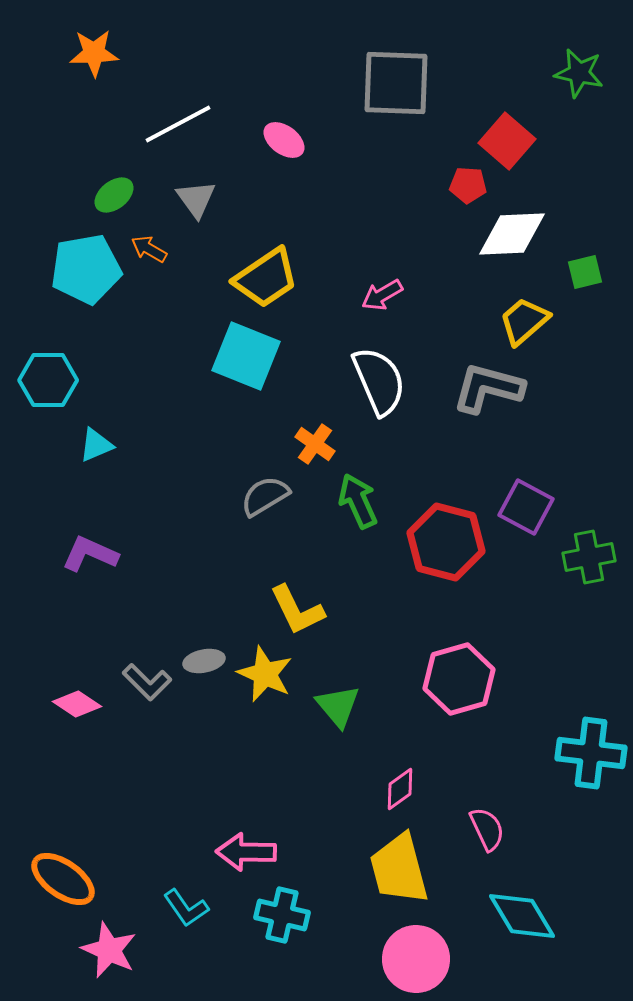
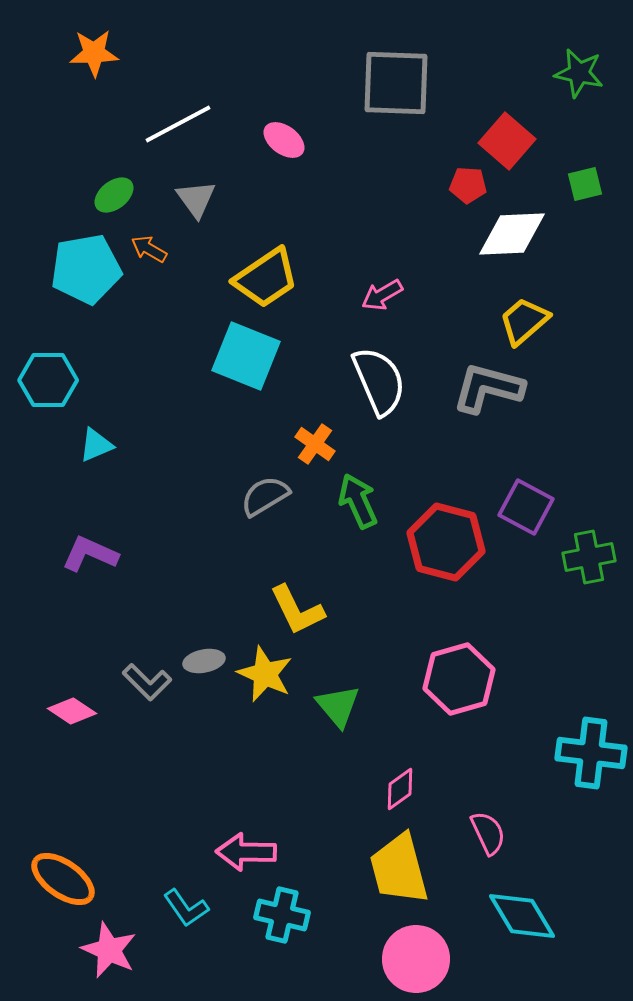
green square at (585, 272): moved 88 px up
pink diamond at (77, 704): moved 5 px left, 7 px down
pink semicircle at (487, 829): moved 1 px right, 4 px down
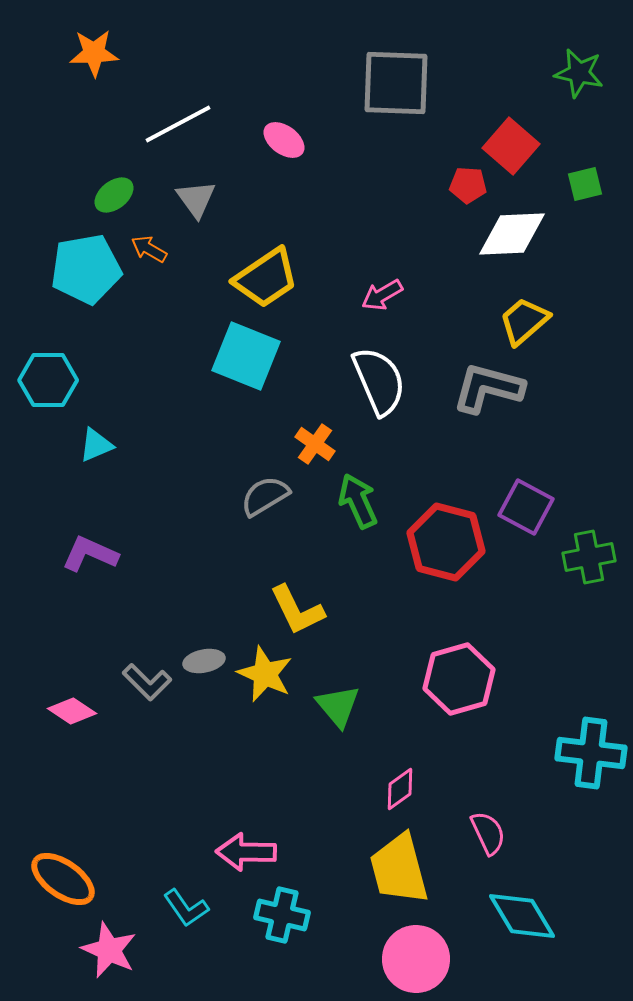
red square at (507, 141): moved 4 px right, 5 px down
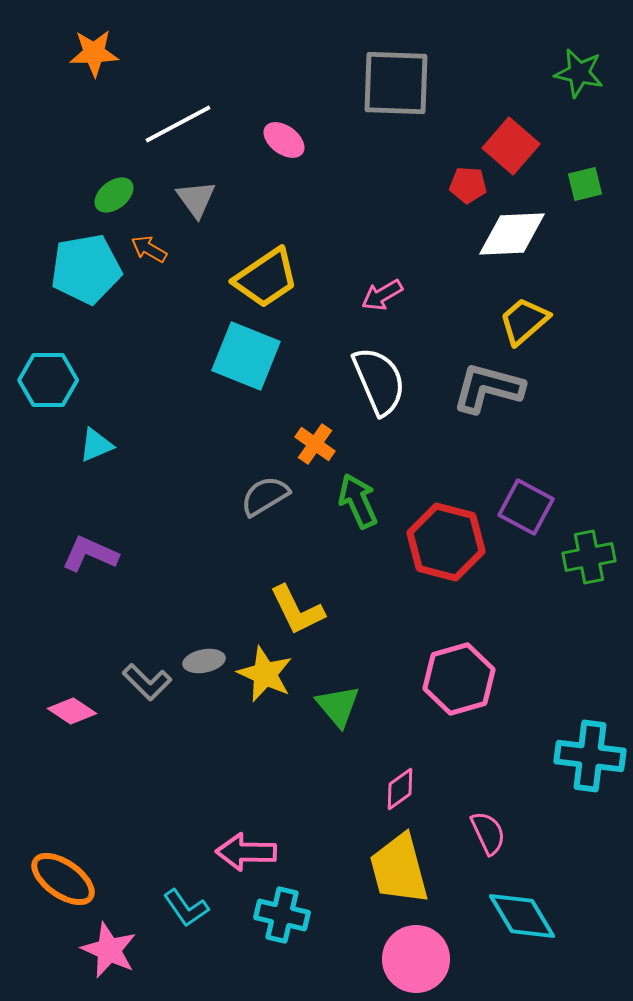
cyan cross at (591, 753): moved 1 px left, 3 px down
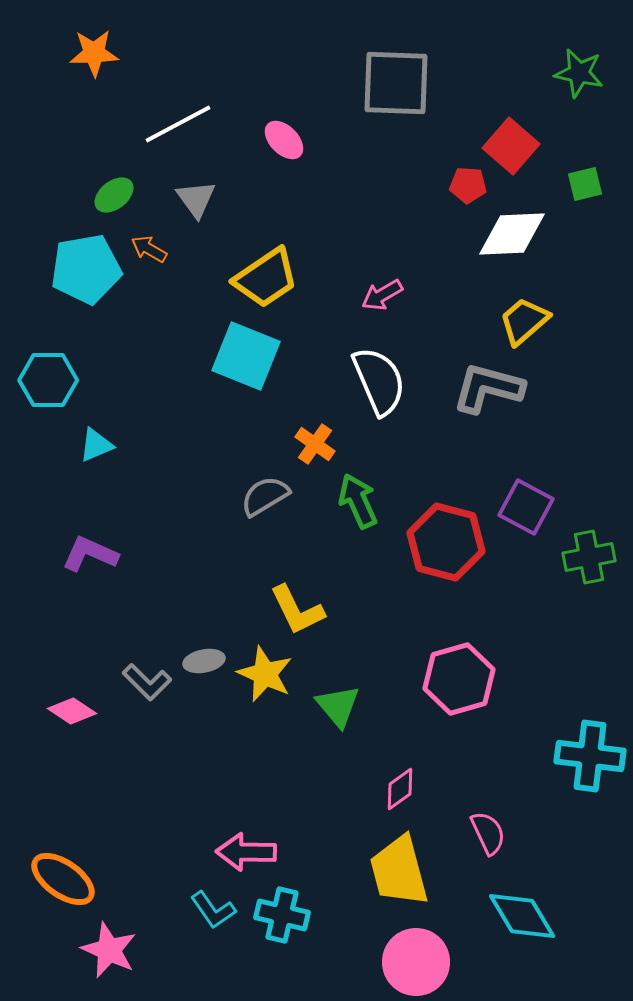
pink ellipse at (284, 140): rotated 9 degrees clockwise
yellow trapezoid at (399, 869): moved 2 px down
cyan L-shape at (186, 908): moved 27 px right, 2 px down
pink circle at (416, 959): moved 3 px down
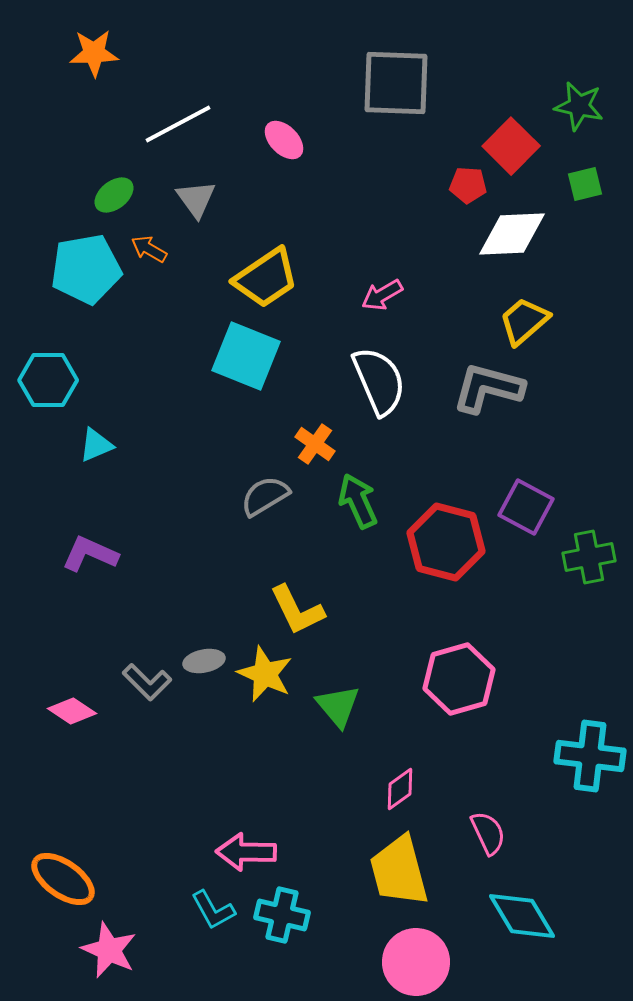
green star at (579, 73): moved 33 px down
red square at (511, 146): rotated 4 degrees clockwise
cyan L-shape at (213, 910): rotated 6 degrees clockwise
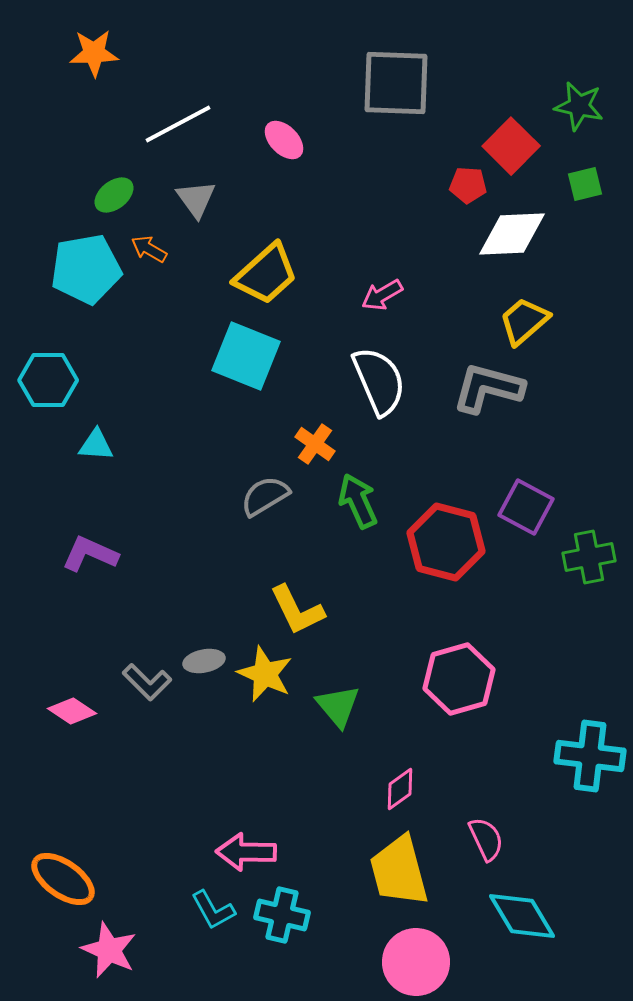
yellow trapezoid at (266, 278): moved 4 px up; rotated 8 degrees counterclockwise
cyan triangle at (96, 445): rotated 27 degrees clockwise
pink semicircle at (488, 833): moved 2 px left, 6 px down
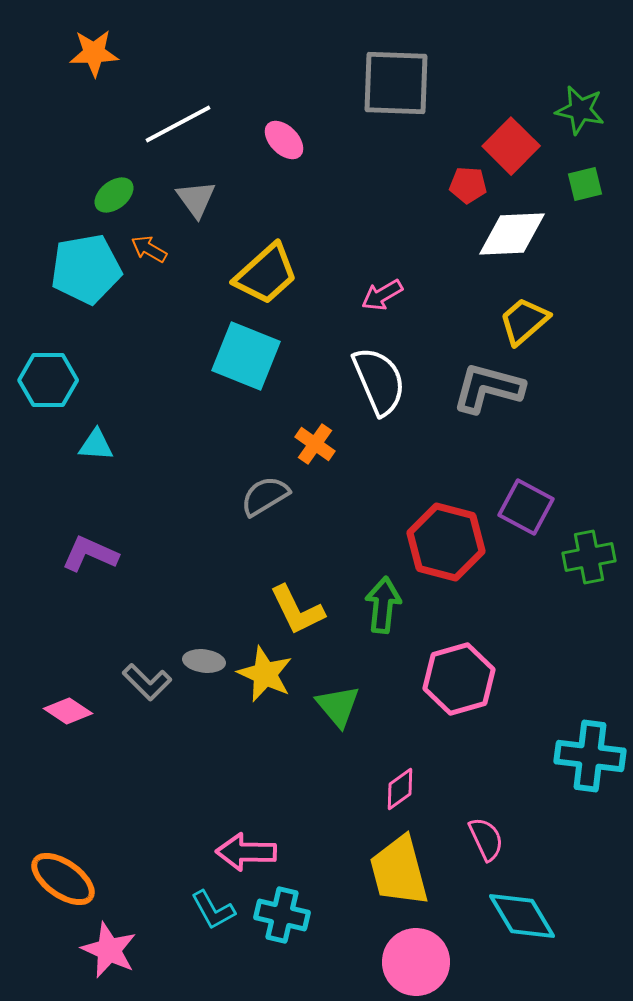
green star at (579, 106): moved 1 px right, 4 px down
green arrow at (358, 501): moved 25 px right, 104 px down; rotated 30 degrees clockwise
gray ellipse at (204, 661): rotated 18 degrees clockwise
pink diamond at (72, 711): moved 4 px left
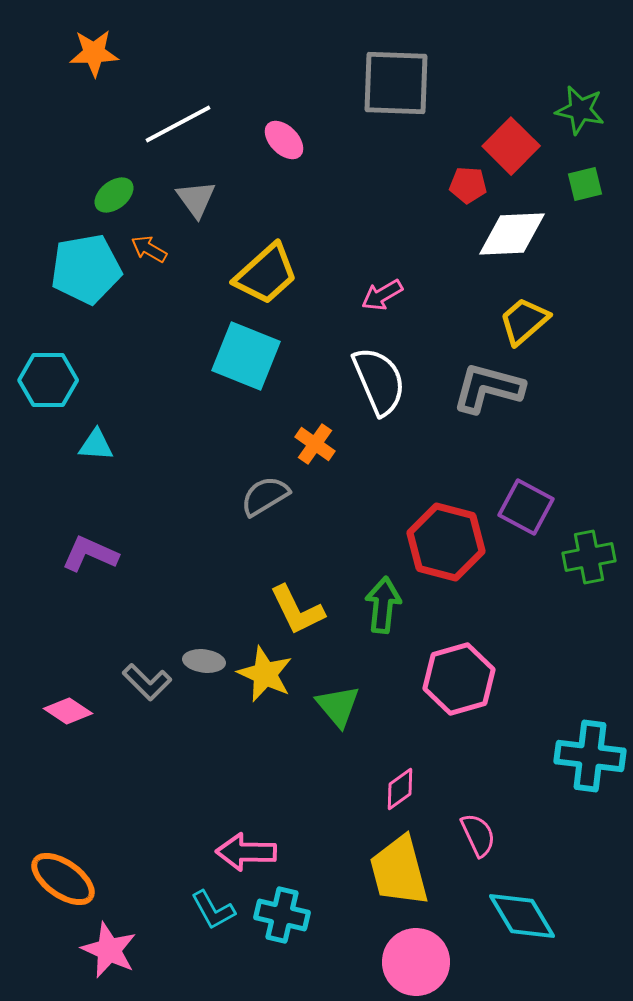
pink semicircle at (486, 839): moved 8 px left, 4 px up
